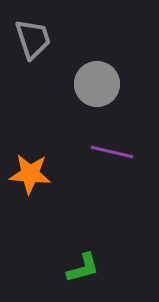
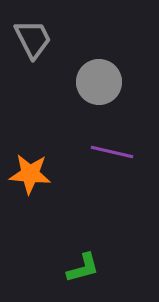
gray trapezoid: rotated 9 degrees counterclockwise
gray circle: moved 2 px right, 2 px up
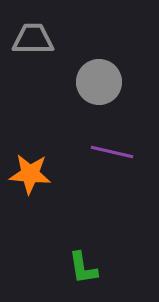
gray trapezoid: rotated 63 degrees counterclockwise
green L-shape: rotated 96 degrees clockwise
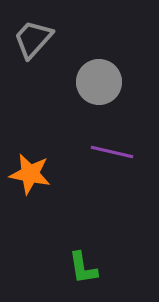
gray trapezoid: rotated 48 degrees counterclockwise
orange star: rotated 6 degrees clockwise
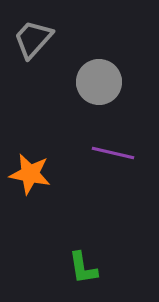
purple line: moved 1 px right, 1 px down
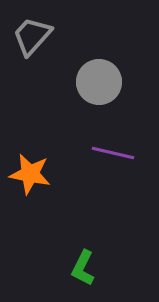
gray trapezoid: moved 1 px left, 3 px up
green L-shape: rotated 36 degrees clockwise
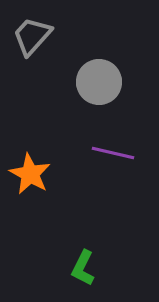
orange star: rotated 18 degrees clockwise
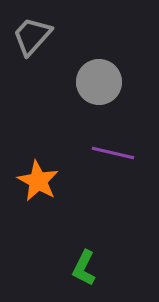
orange star: moved 8 px right, 7 px down
green L-shape: moved 1 px right
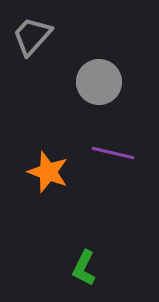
orange star: moved 10 px right, 9 px up; rotated 9 degrees counterclockwise
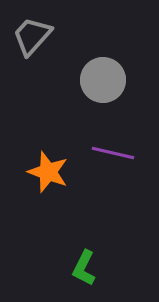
gray circle: moved 4 px right, 2 px up
